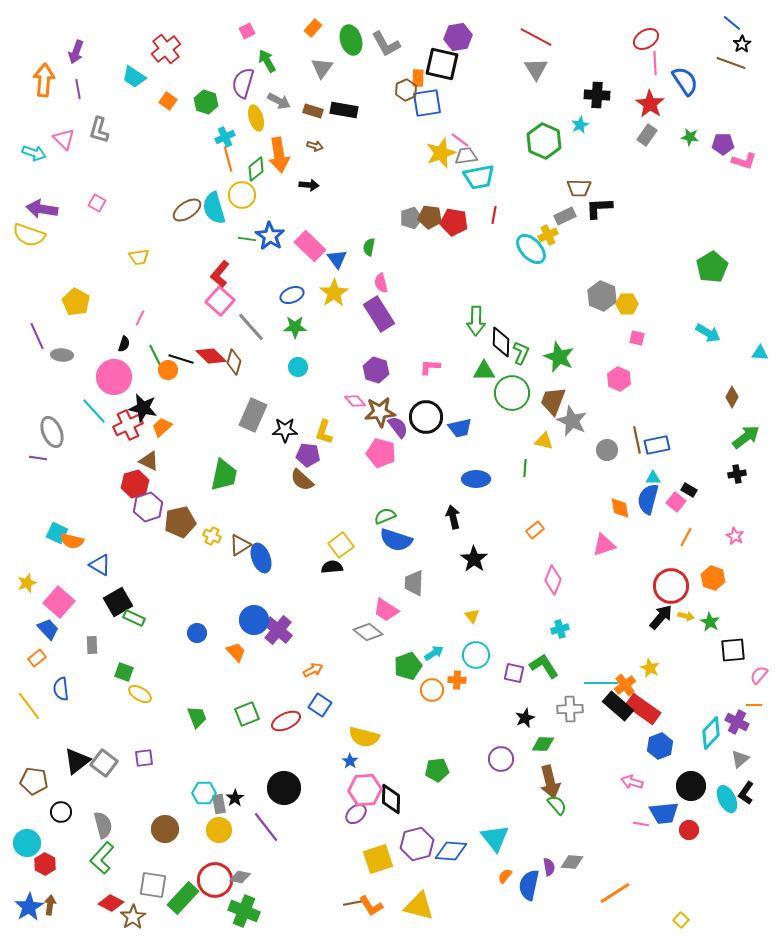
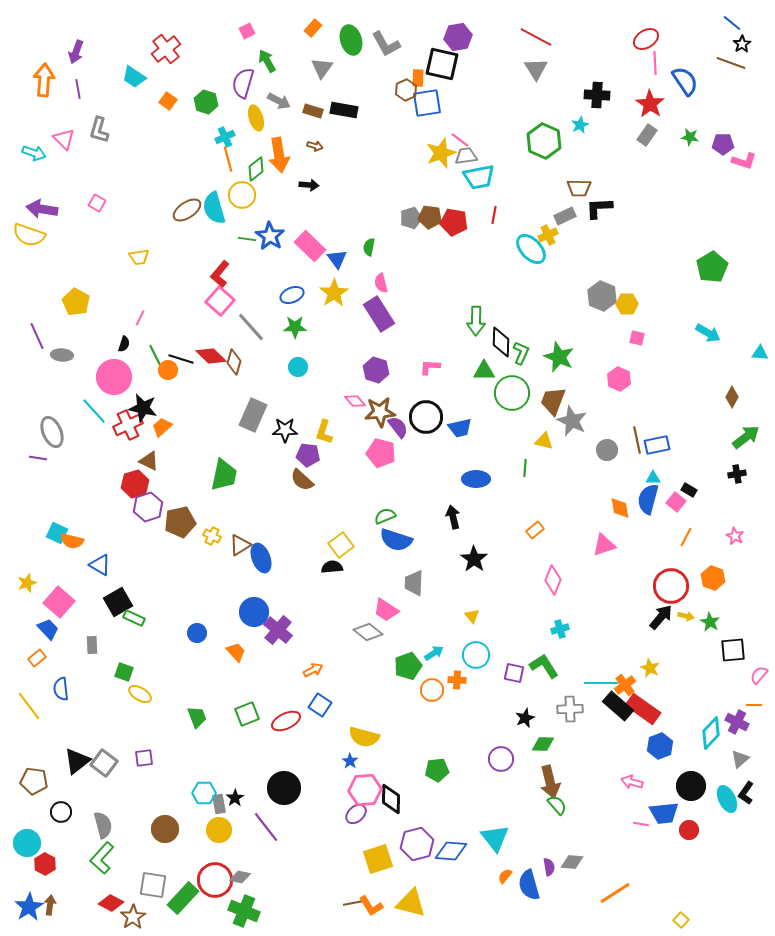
blue circle at (254, 620): moved 8 px up
blue semicircle at (529, 885): rotated 28 degrees counterclockwise
yellow triangle at (419, 906): moved 8 px left, 3 px up
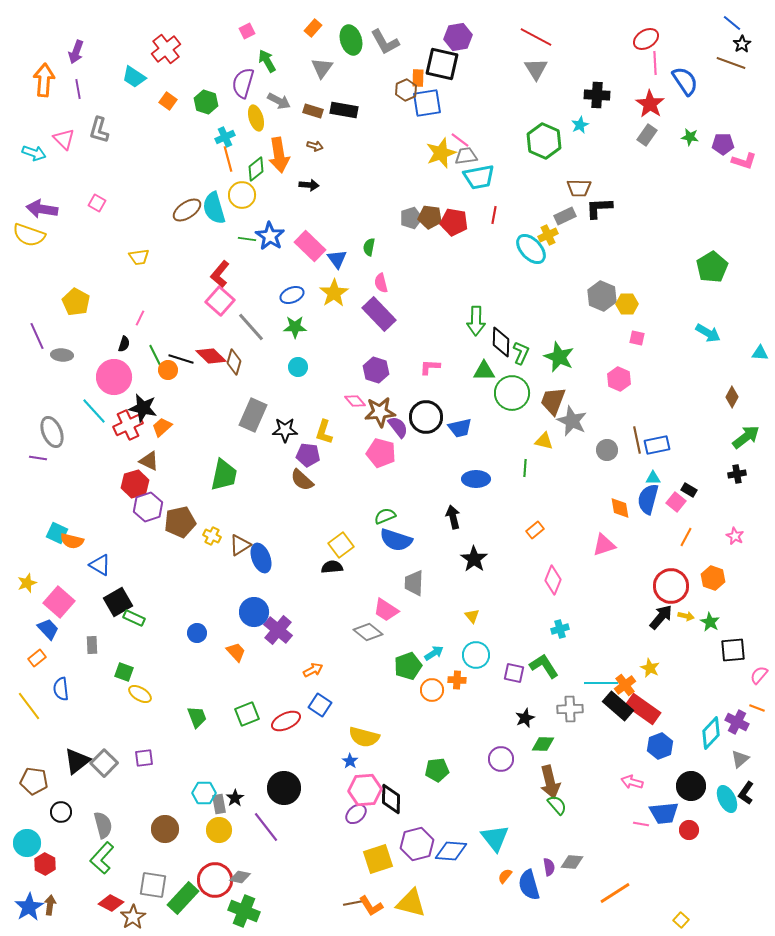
gray L-shape at (386, 44): moved 1 px left, 2 px up
purple rectangle at (379, 314): rotated 12 degrees counterclockwise
orange line at (754, 705): moved 3 px right, 3 px down; rotated 21 degrees clockwise
gray square at (104, 763): rotated 8 degrees clockwise
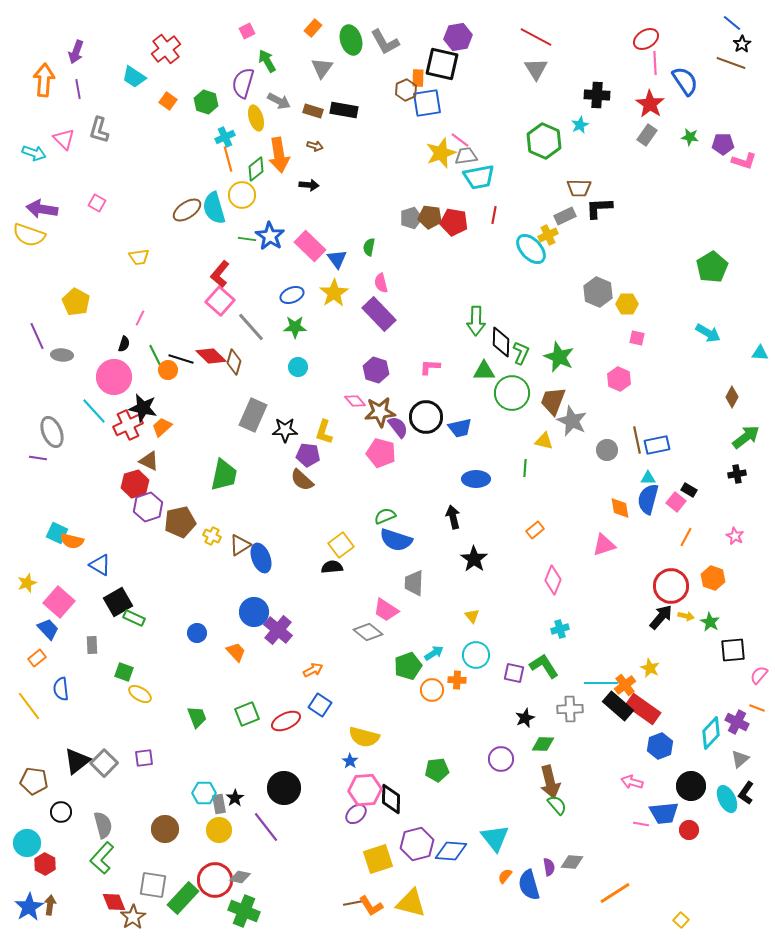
gray hexagon at (602, 296): moved 4 px left, 4 px up
cyan triangle at (653, 478): moved 5 px left
red diamond at (111, 903): moved 3 px right, 1 px up; rotated 40 degrees clockwise
